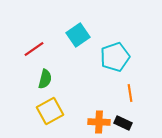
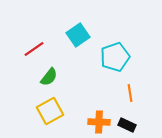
green semicircle: moved 4 px right, 2 px up; rotated 24 degrees clockwise
black rectangle: moved 4 px right, 2 px down
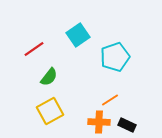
orange line: moved 20 px left, 7 px down; rotated 66 degrees clockwise
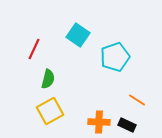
cyan square: rotated 20 degrees counterclockwise
red line: rotated 30 degrees counterclockwise
green semicircle: moved 1 px left, 2 px down; rotated 24 degrees counterclockwise
orange line: moved 27 px right; rotated 66 degrees clockwise
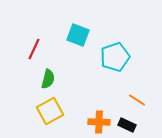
cyan square: rotated 15 degrees counterclockwise
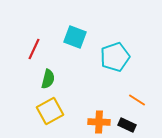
cyan square: moved 3 px left, 2 px down
